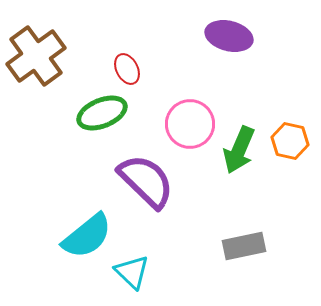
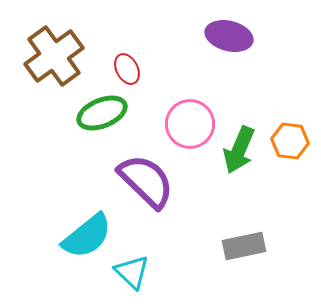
brown cross: moved 18 px right
orange hexagon: rotated 6 degrees counterclockwise
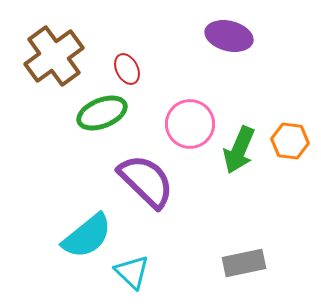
gray rectangle: moved 17 px down
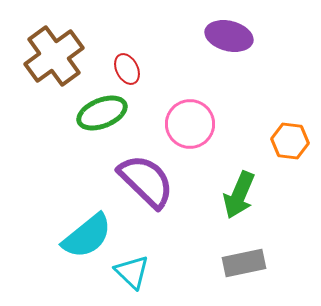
green arrow: moved 45 px down
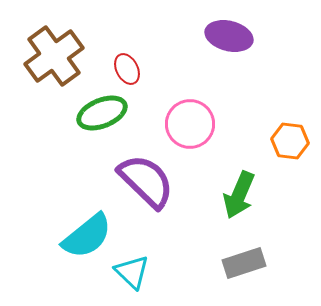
gray rectangle: rotated 6 degrees counterclockwise
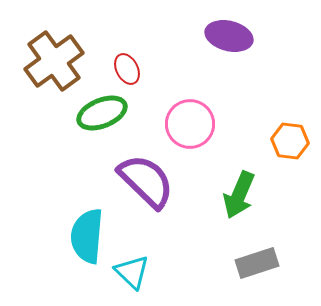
brown cross: moved 5 px down
cyan semicircle: rotated 134 degrees clockwise
gray rectangle: moved 13 px right
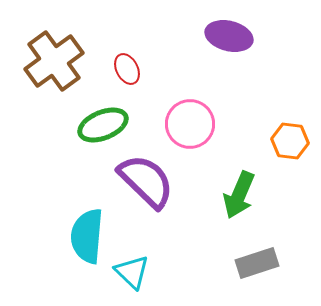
green ellipse: moved 1 px right, 12 px down
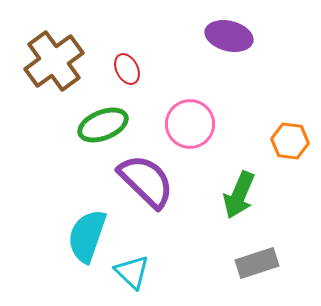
cyan semicircle: rotated 14 degrees clockwise
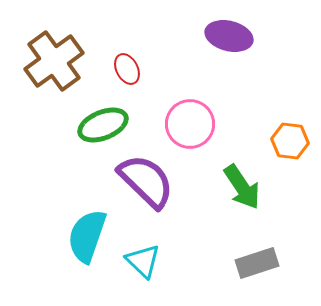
green arrow: moved 3 px right, 8 px up; rotated 57 degrees counterclockwise
cyan triangle: moved 11 px right, 11 px up
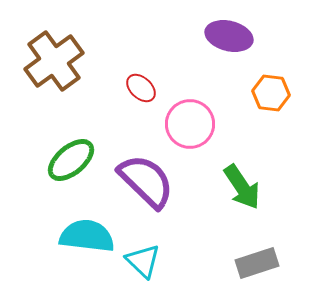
red ellipse: moved 14 px right, 19 px down; rotated 20 degrees counterclockwise
green ellipse: moved 32 px left, 35 px down; rotated 18 degrees counterclockwise
orange hexagon: moved 19 px left, 48 px up
cyan semicircle: rotated 78 degrees clockwise
